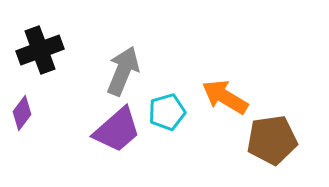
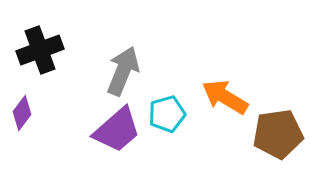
cyan pentagon: moved 2 px down
brown pentagon: moved 6 px right, 6 px up
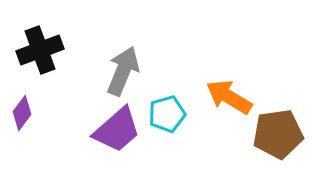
orange arrow: moved 4 px right
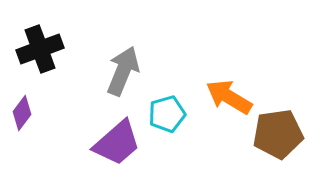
black cross: moved 1 px up
purple trapezoid: moved 13 px down
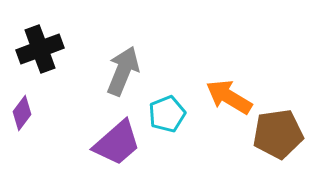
cyan pentagon: rotated 6 degrees counterclockwise
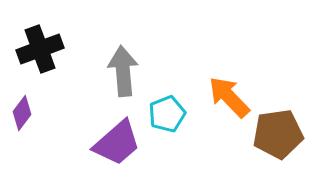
gray arrow: rotated 27 degrees counterclockwise
orange arrow: rotated 15 degrees clockwise
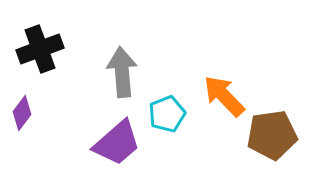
gray arrow: moved 1 px left, 1 px down
orange arrow: moved 5 px left, 1 px up
brown pentagon: moved 6 px left, 1 px down
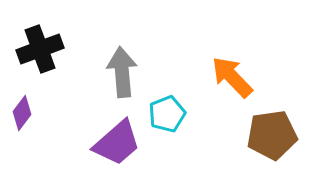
orange arrow: moved 8 px right, 19 px up
